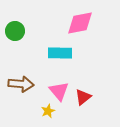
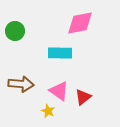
pink triangle: rotated 15 degrees counterclockwise
yellow star: rotated 24 degrees counterclockwise
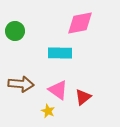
pink triangle: moved 1 px left, 1 px up
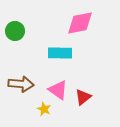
yellow star: moved 4 px left, 2 px up
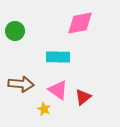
cyan rectangle: moved 2 px left, 4 px down
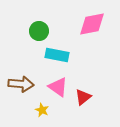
pink diamond: moved 12 px right, 1 px down
green circle: moved 24 px right
cyan rectangle: moved 1 px left, 2 px up; rotated 10 degrees clockwise
pink triangle: moved 3 px up
yellow star: moved 2 px left, 1 px down
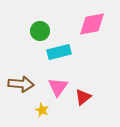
green circle: moved 1 px right
cyan rectangle: moved 2 px right, 3 px up; rotated 25 degrees counterclockwise
pink triangle: rotated 30 degrees clockwise
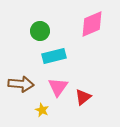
pink diamond: rotated 12 degrees counterclockwise
cyan rectangle: moved 5 px left, 4 px down
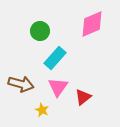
cyan rectangle: moved 1 px right, 2 px down; rotated 35 degrees counterclockwise
brown arrow: rotated 10 degrees clockwise
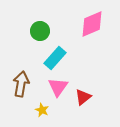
brown arrow: rotated 95 degrees counterclockwise
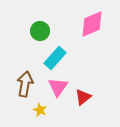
brown arrow: moved 4 px right
yellow star: moved 2 px left
